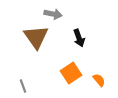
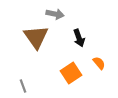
gray arrow: moved 2 px right
orange semicircle: moved 17 px up
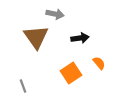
black arrow: moved 1 px right; rotated 78 degrees counterclockwise
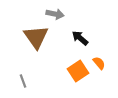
black arrow: rotated 132 degrees counterclockwise
orange square: moved 7 px right, 2 px up
gray line: moved 5 px up
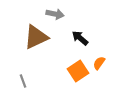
brown triangle: rotated 40 degrees clockwise
orange semicircle: rotated 104 degrees counterclockwise
